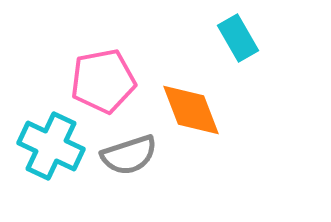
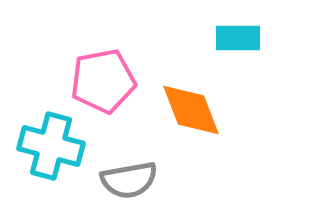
cyan rectangle: rotated 60 degrees counterclockwise
cyan cross: rotated 10 degrees counterclockwise
gray semicircle: moved 25 px down; rotated 8 degrees clockwise
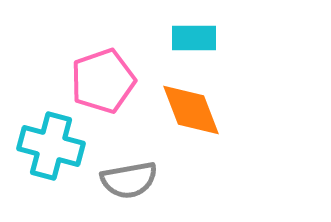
cyan rectangle: moved 44 px left
pink pentagon: rotated 8 degrees counterclockwise
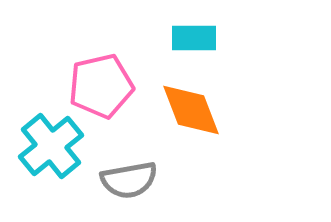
pink pentagon: moved 2 px left, 5 px down; rotated 6 degrees clockwise
cyan cross: rotated 36 degrees clockwise
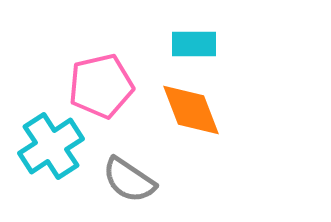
cyan rectangle: moved 6 px down
cyan cross: rotated 6 degrees clockwise
gray semicircle: rotated 44 degrees clockwise
